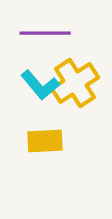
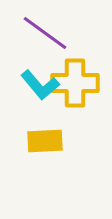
purple line: rotated 36 degrees clockwise
yellow cross: rotated 33 degrees clockwise
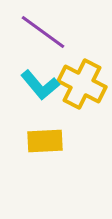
purple line: moved 2 px left, 1 px up
yellow cross: moved 7 px right, 1 px down; rotated 27 degrees clockwise
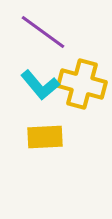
yellow cross: rotated 12 degrees counterclockwise
yellow rectangle: moved 4 px up
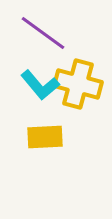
purple line: moved 1 px down
yellow cross: moved 4 px left
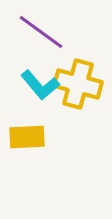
purple line: moved 2 px left, 1 px up
yellow rectangle: moved 18 px left
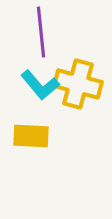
purple line: rotated 48 degrees clockwise
yellow rectangle: moved 4 px right, 1 px up; rotated 6 degrees clockwise
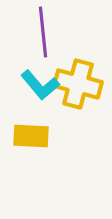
purple line: moved 2 px right
